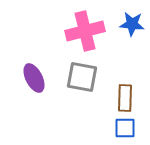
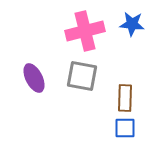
gray square: moved 1 px up
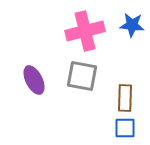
blue star: moved 1 px down
purple ellipse: moved 2 px down
